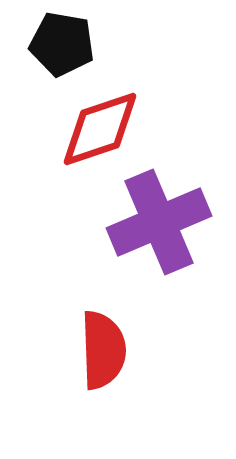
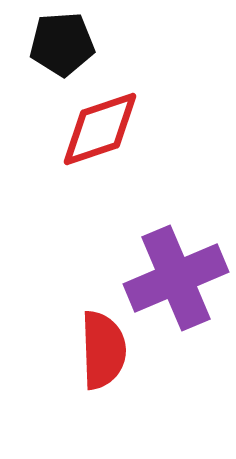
black pentagon: rotated 14 degrees counterclockwise
purple cross: moved 17 px right, 56 px down
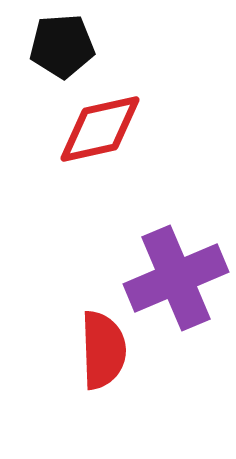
black pentagon: moved 2 px down
red diamond: rotated 6 degrees clockwise
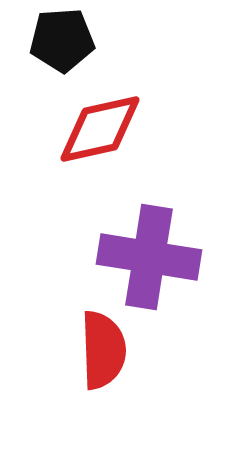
black pentagon: moved 6 px up
purple cross: moved 27 px left, 21 px up; rotated 32 degrees clockwise
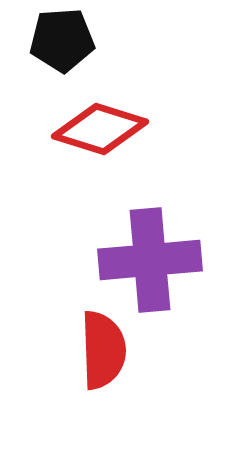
red diamond: rotated 30 degrees clockwise
purple cross: moved 1 px right, 3 px down; rotated 14 degrees counterclockwise
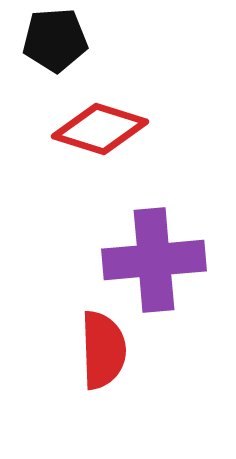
black pentagon: moved 7 px left
purple cross: moved 4 px right
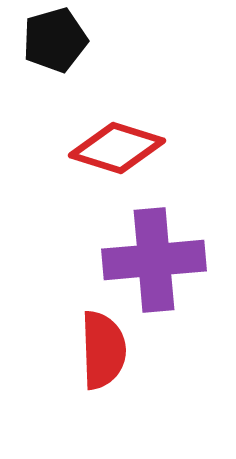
black pentagon: rotated 12 degrees counterclockwise
red diamond: moved 17 px right, 19 px down
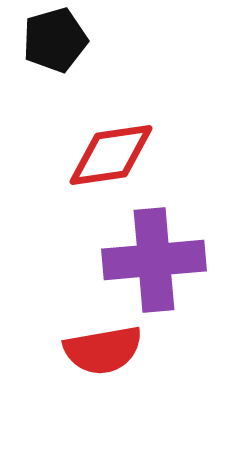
red diamond: moved 6 px left, 7 px down; rotated 26 degrees counterclockwise
red semicircle: rotated 82 degrees clockwise
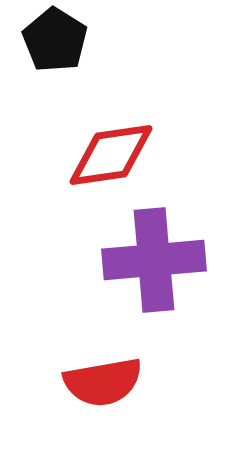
black pentagon: rotated 24 degrees counterclockwise
red semicircle: moved 32 px down
